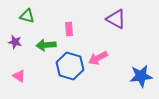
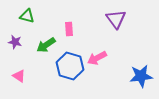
purple triangle: rotated 25 degrees clockwise
green arrow: rotated 30 degrees counterclockwise
pink arrow: moved 1 px left
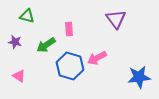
blue star: moved 2 px left, 1 px down
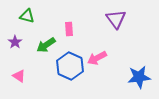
purple star: rotated 24 degrees clockwise
blue hexagon: rotated 8 degrees clockwise
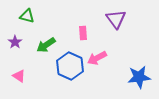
pink rectangle: moved 14 px right, 4 px down
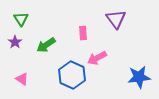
green triangle: moved 6 px left, 3 px down; rotated 42 degrees clockwise
blue hexagon: moved 2 px right, 9 px down
pink triangle: moved 3 px right, 3 px down
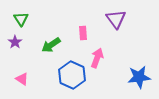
green arrow: moved 5 px right
pink arrow: rotated 138 degrees clockwise
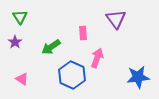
green triangle: moved 1 px left, 2 px up
green arrow: moved 2 px down
blue star: moved 1 px left
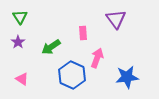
purple star: moved 3 px right
blue star: moved 11 px left
